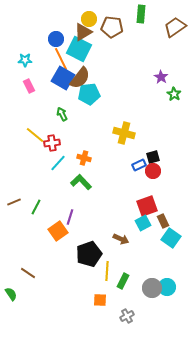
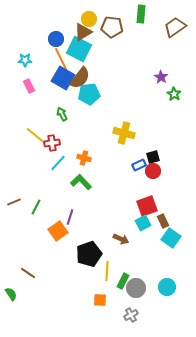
gray circle at (152, 288): moved 16 px left
gray cross at (127, 316): moved 4 px right, 1 px up
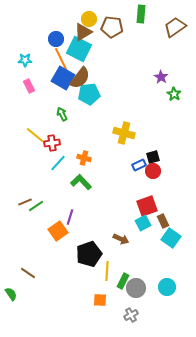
brown line at (14, 202): moved 11 px right
green line at (36, 207): moved 1 px up; rotated 28 degrees clockwise
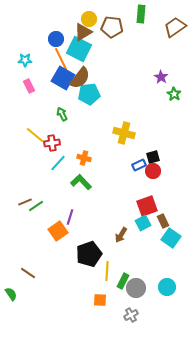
brown arrow at (121, 239): moved 4 px up; rotated 98 degrees clockwise
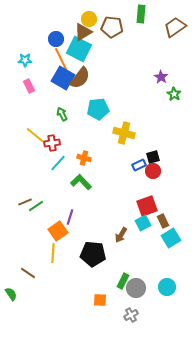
cyan pentagon at (89, 94): moved 9 px right, 15 px down
cyan square at (171, 238): rotated 24 degrees clockwise
black pentagon at (89, 254): moved 4 px right; rotated 25 degrees clockwise
yellow line at (107, 271): moved 54 px left, 18 px up
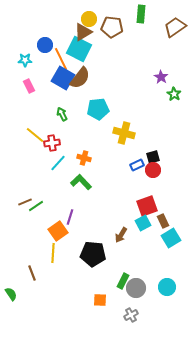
blue circle at (56, 39): moved 11 px left, 6 px down
blue rectangle at (139, 165): moved 2 px left
red circle at (153, 171): moved 1 px up
brown line at (28, 273): moved 4 px right; rotated 35 degrees clockwise
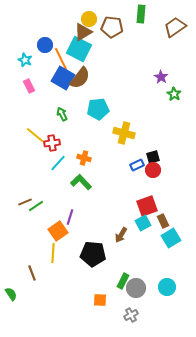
cyan star at (25, 60): rotated 24 degrees clockwise
